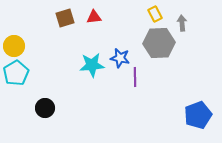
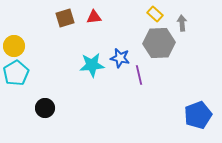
yellow rectangle: rotated 21 degrees counterclockwise
purple line: moved 4 px right, 2 px up; rotated 12 degrees counterclockwise
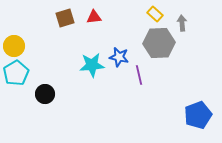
blue star: moved 1 px left, 1 px up
black circle: moved 14 px up
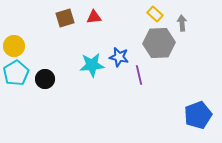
black circle: moved 15 px up
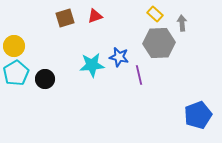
red triangle: moved 1 px right, 1 px up; rotated 14 degrees counterclockwise
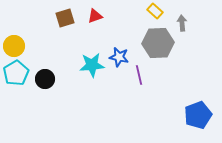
yellow rectangle: moved 3 px up
gray hexagon: moved 1 px left
